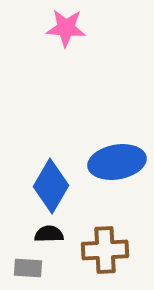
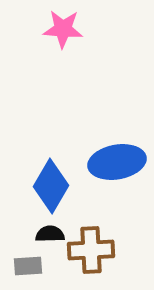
pink star: moved 3 px left, 1 px down
black semicircle: moved 1 px right
brown cross: moved 14 px left
gray rectangle: moved 2 px up; rotated 8 degrees counterclockwise
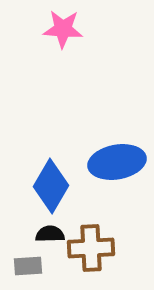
brown cross: moved 2 px up
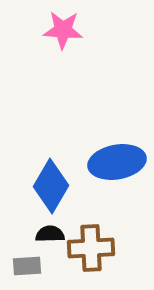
pink star: moved 1 px down
gray rectangle: moved 1 px left
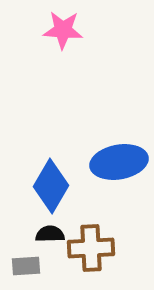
blue ellipse: moved 2 px right
gray rectangle: moved 1 px left
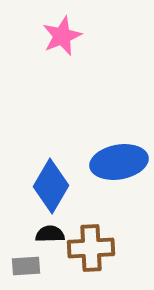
pink star: moved 1 px left, 6 px down; rotated 27 degrees counterclockwise
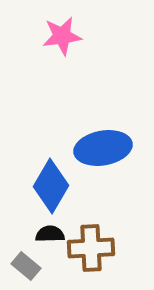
pink star: rotated 15 degrees clockwise
blue ellipse: moved 16 px left, 14 px up
gray rectangle: rotated 44 degrees clockwise
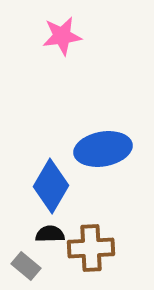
blue ellipse: moved 1 px down
